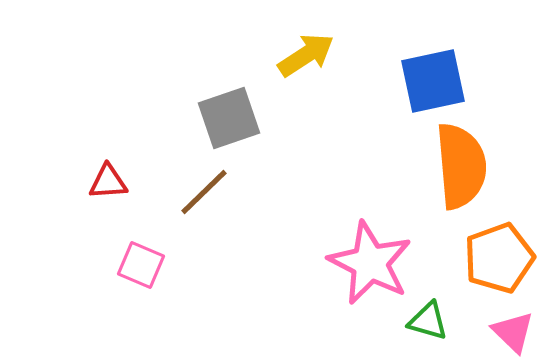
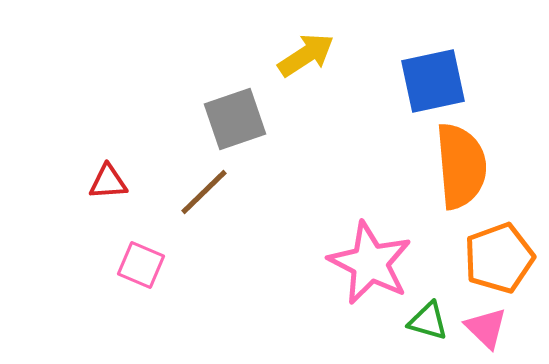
gray square: moved 6 px right, 1 px down
pink triangle: moved 27 px left, 4 px up
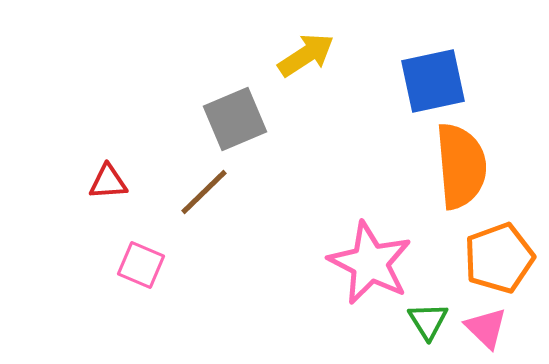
gray square: rotated 4 degrees counterclockwise
green triangle: rotated 42 degrees clockwise
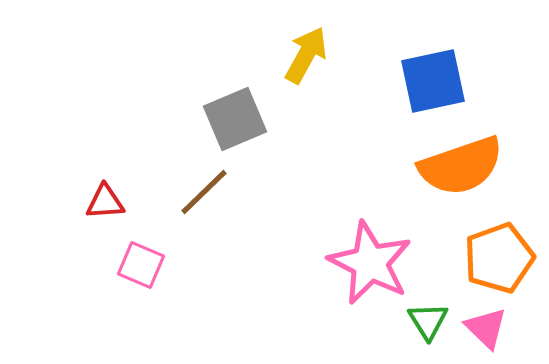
yellow arrow: rotated 28 degrees counterclockwise
orange semicircle: rotated 76 degrees clockwise
red triangle: moved 3 px left, 20 px down
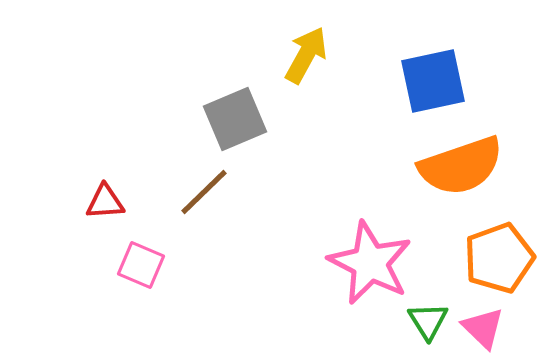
pink triangle: moved 3 px left
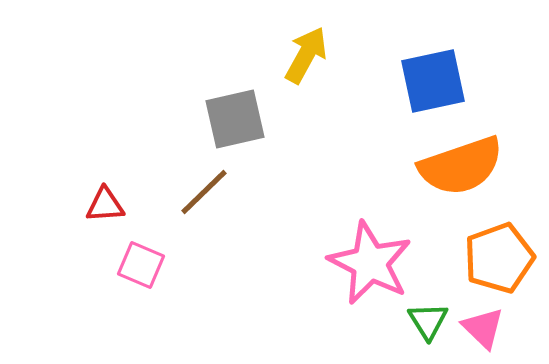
gray square: rotated 10 degrees clockwise
red triangle: moved 3 px down
